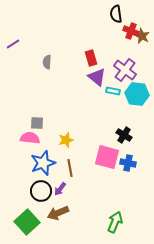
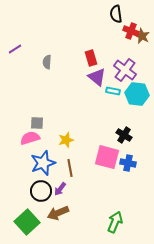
purple line: moved 2 px right, 5 px down
pink semicircle: rotated 24 degrees counterclockwise
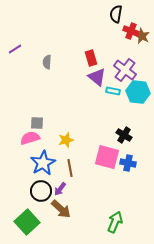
black semicircle: rotated 18 degrees clockwise
cyan hexagon: moved 1 px right, 2 px up
blue star: rotated 10 degrees counterclockwise
brown arrow: moved 3 px right, 4 px up; rotated 115 degrees counterclockwise
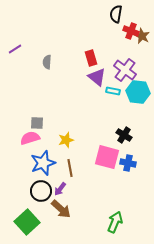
blue star: rotated 10 degrees clockwise
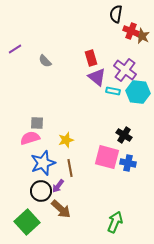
gray semicircle: moved 2 px left, 1 px up; rotated 48 degrees counterclockwise
purple arrow: moved 2 px left, 3 px up
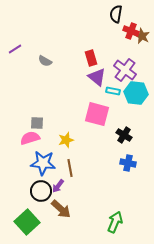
gray semicircle: rotated 16 degrees counterclockwise
cyan hexagon: moved 2 px left, 1 px down
pink square: moved 10 px left, 43 px up
blue star: rotated 25 degrees clockwise
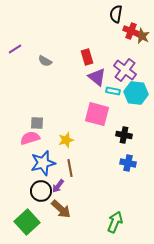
red rectangle: moved 4 px left, 1 px up
black cross: rotated 21 degrees counterclockwise
blue star: rotated 20 degrees counterclockwise
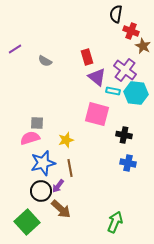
brown star: moved 1 px right, 10 px down
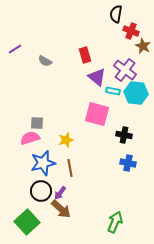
red rectangle: moved 2 px left, 2 px up
purple arrow: moved 2 px right, 7 px down
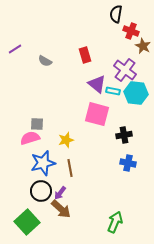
purple triangle: moved 7 px down
gray square: moved 1 px down
black cross: rotated 21 degrees counterclockwise
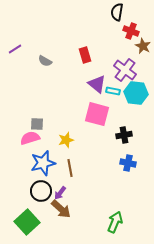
black semicircle: moved 1 px right, 2 px up
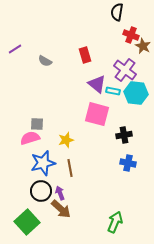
red cross: moved 4 px down
purple arrow: rotated 120 degrees clockwise
